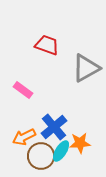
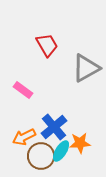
red trapezoid: rotated 40 degrees clockwise
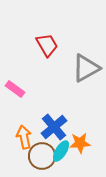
pink rectangle: moved 8 px left, 1 px up
orange arrow: rotated 105 degrees clockwise
brown circle: moved 1 px right
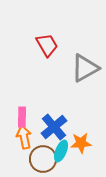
gray triangle: moved 1 px left
pink rectangle: moved 7 px right, 28 px down; rotated 54 degrees clockwise
orange star: moved 1 px right
cyan ellipse: rotated 10 degrees counterclockwise
brown circle: moved 1 px right, 3 px down
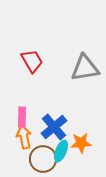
red trapezoid: moved 15 px left, 16 px down
gray triangle: rotated 20 degrees clockwise
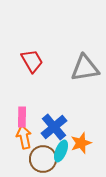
orange star: rotated 15 degrees counterclockwise
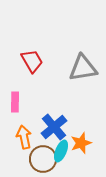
gray triangle: moved 2 px left
pink rectangle: moved 7 px left, 15 px up
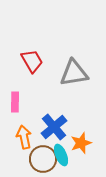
gray triangle: moved 9 px left, 5 px down
cyan ellipse: moved 4 px down; rotated 45 degrees counterclockwise
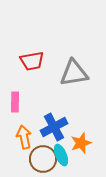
red trapezoid: rotated 110 degrees clockwise
blue cross: rotated 12 degrees clockwise
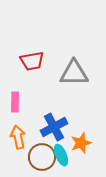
gray triangle: rotated 8 degrees clockwise
orange arrow: moved 6 px left
brown circle: moved 1 px left, 2 px up
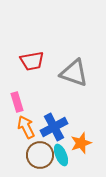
gray triangle: rotated 20 degrees clockwise
pink rectangle: moved 2 px right; rotated 18 degrees counterclockwise
orange arrow: moved 8 px right, 10 px up; rotated 15 degrees counterclockwise
brown circle: moved 2 px left, 2 px up
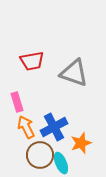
cyan ellipse: moved 8 px down
